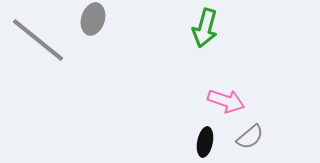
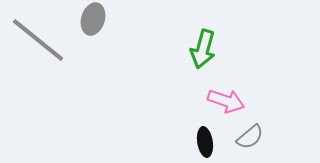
green arrow: moved 2 px left, 21 px down
black ellipse: rotated 20 degrees counterclockwise
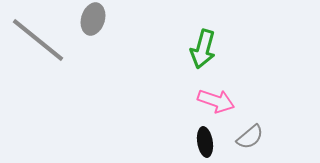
pink arrow: moved 10 px left
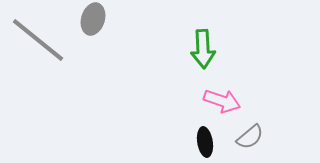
green arrow: rotated 18 degrees counterclockwise
pink arrow: moved 6 px right
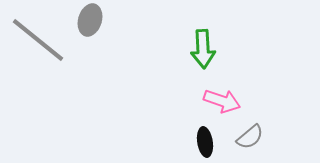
gray ellipse: moved 3 px left, 1 px down
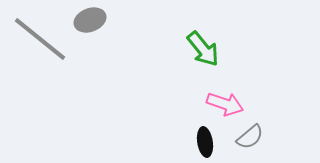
gray ellipse: rotated 52 degrees clockwise
gray line: moved 2 px right, 1 px up
green arrow: rotated 36 degrees counterclockwise
pink arrow: moved 3 px right, 3 px down
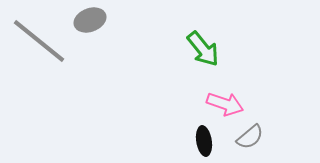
gray line: moved 1 px left, 2 px down
black ellipse: moved 1 px left, 1 px up
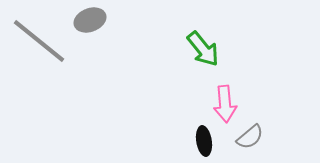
pink arrow: rotated 66 degrees clockwise
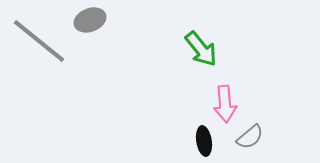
green arrow: moved 2 px left
